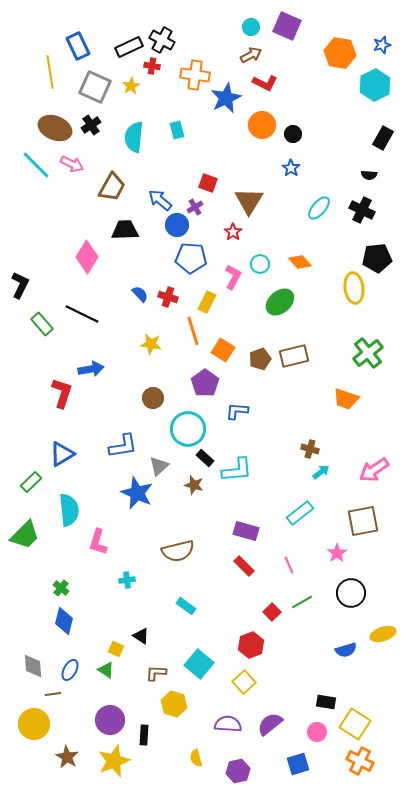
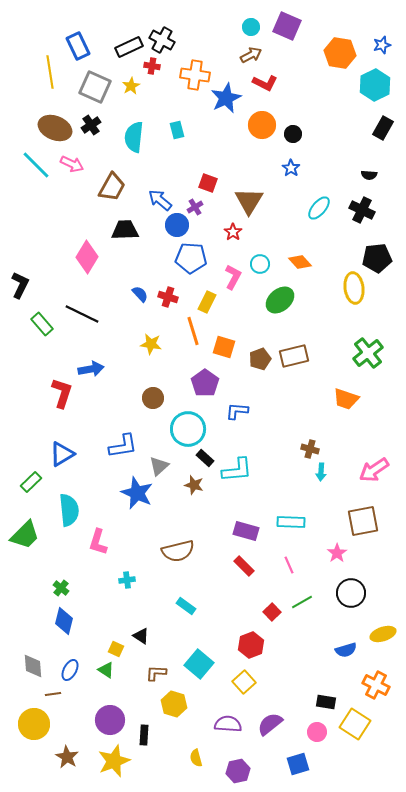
black rectangle at (383, 138): moved 10 px up
green ellipse at (280, 302): moved 2 px up
orange square at (223, 350): moved 1 px right, 3 px up; rotated 15 degrees counterclockwise
cyan arrow at (321, 472): rotated 132 degrees clockwise
cyan rectangle at (300, 513): moved 9 px left, 9 px down; rotated 40 degrees clockwise
orange cross at (360, 761): moved 16 px right, 76 px up
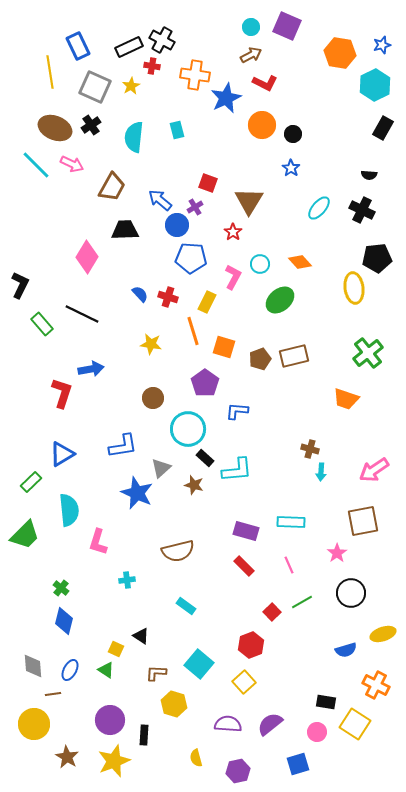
gray triangle at (159, 466): moved 2 px right, 2 px down
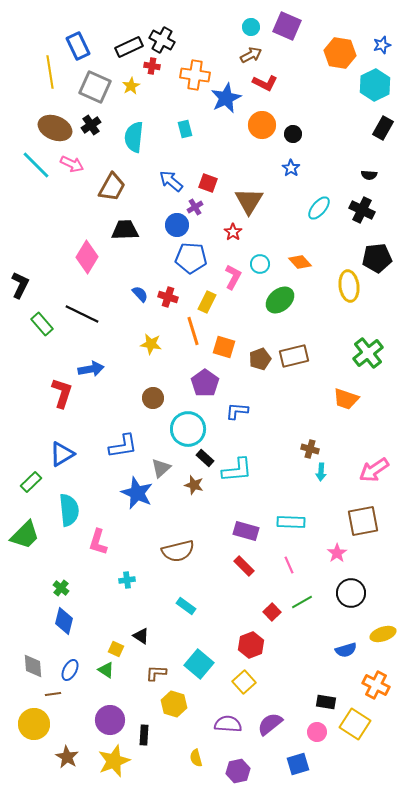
cyan rectangle at (177, 130): moved 8 px right, 1 px up
blue arrow at (160, 200): moved 11 px right, 19 px up
yellow ellipse at (354, 288): moved 5 px left, 2 px up
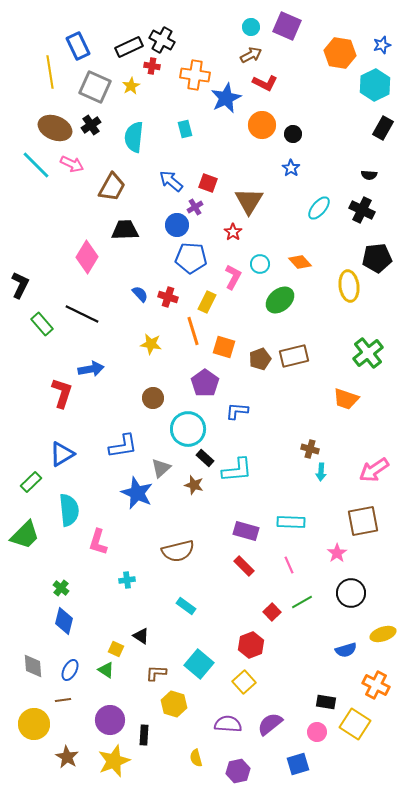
brown line at (53, 694): moved 10 px right, 6 px down
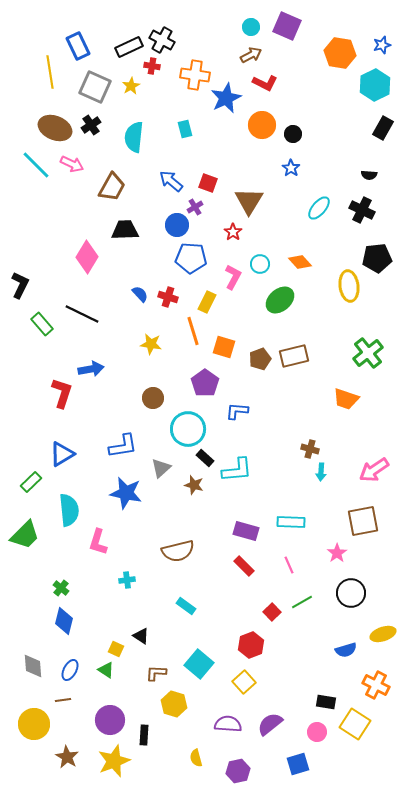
blue star at (137, 493): moved 11 px left; rotated 12 degrees counterclockwise
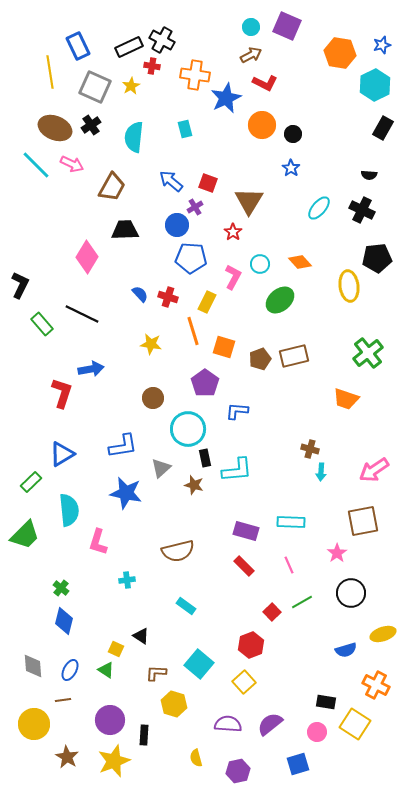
black rectangle at (205, 458): rotated 36 degrees clockwise
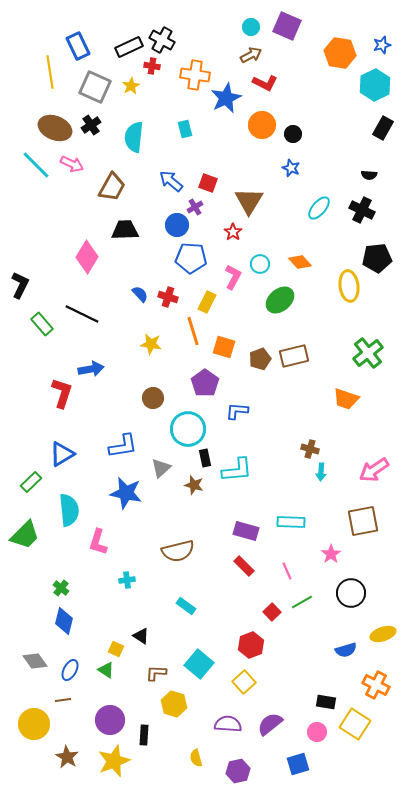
blue star at (291, 168): rotated 12 degrees counterclockwise
pink star at (337, 553): moved 6 px left, 1 px down
pink line at (289, 565): moved 2 px left, 6 px down
gray diamond at (33, 666): moved 2 px right, 5 px up; rotated 30 degrees counterclockwise
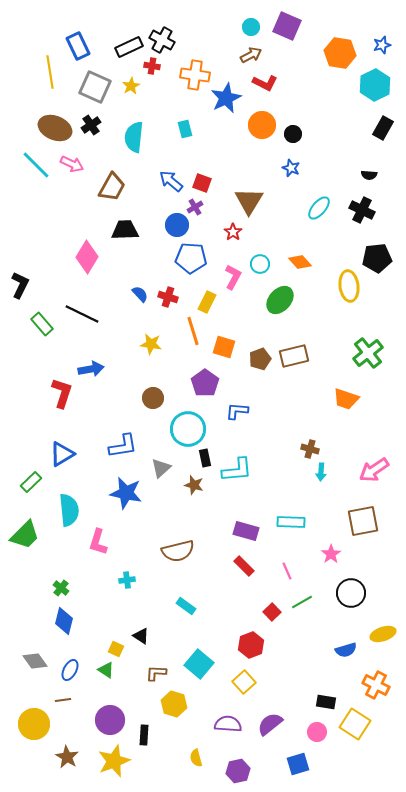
red square at (208, 183): moved 6 px left
green ellipse at (280, 300): rotated 8 degrees counterclockwise
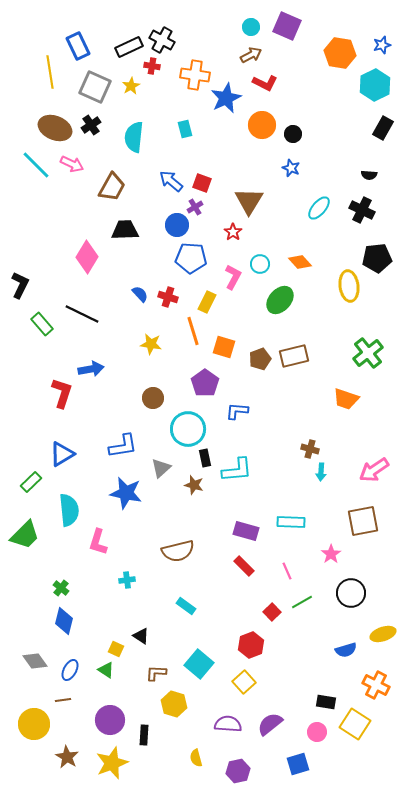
yellow star at (114, 761): moved 2 px left, 2 px down
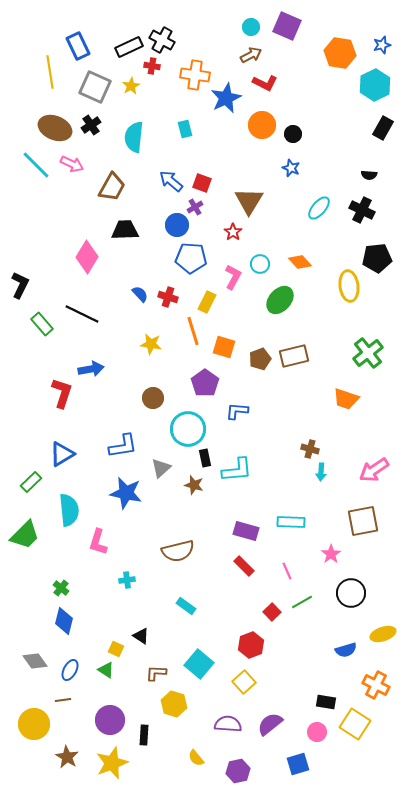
yellow semicircle at (196, 758): rotated 24 degrees counterclockwise
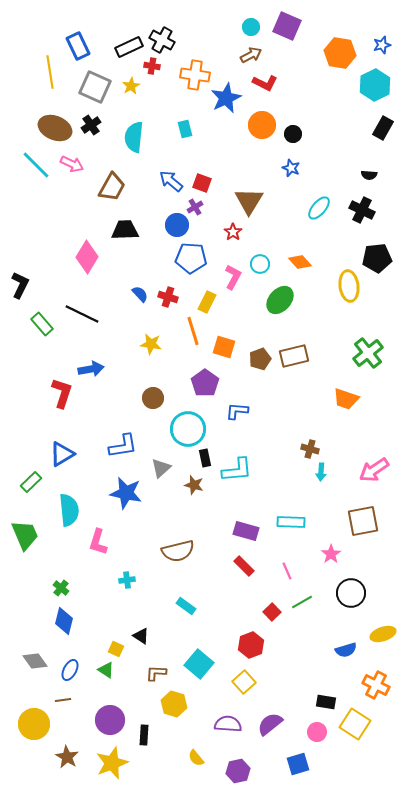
green trapezoid at (25, 535): rotated 68 degrees counterclockwise
